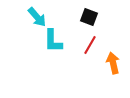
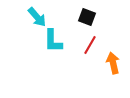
black square: moved 2 px left
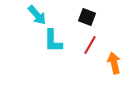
cyan arrow: moved 2 px up
orange arrow: moved 1 px right
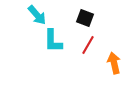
black square: moved 2 px left, 1 px down
red line: moved 2 px left
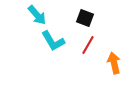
cyan L-shape: rotated 30 degrees counterclockwise
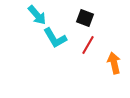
cyan L-shape: moved 2 px right, 3 px up
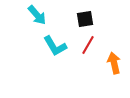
black square: moved 1 px down; rotated 30 degrees counterclockwise
cyan L-shape: moved 8 px down
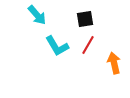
cyan L-shape: moved 2 px right
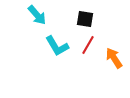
black square: rotated 18 degrees clockwise
orange arrow: moved 5 px up; rotated 20 degrees counterclockwise
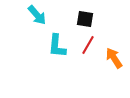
cyan L-shape: rotated 35 degrees clockwise
